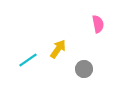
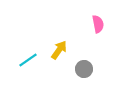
yellow arrow: moved 1 px right, 1 px down
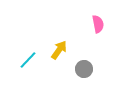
cyan line: rotated 12 degrees counterclockwise
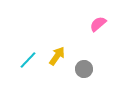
pink semicircle: rotated 120 degrees counterclockwise
yellow arrow: moved 2 px left, 6 px down
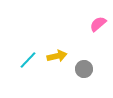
yellow arrow: rotated 42 degrees clockwise
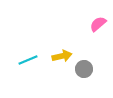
yellow arrow: moved 5 px right
cyan line: rotated 24 degrees clockwise
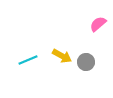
yellow arrow: rotated 42 degrees clockwise
gray circle: moved 2 px right, 7 px up
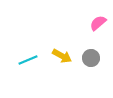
pink semicircle: moved 1 px up
gray circle: moved 5 px right, 4 px up
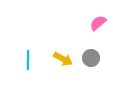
yellow arrow: moved 1 px right, 3 px down
cyan line: rotated 66 degrees counterclockwise
